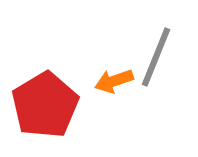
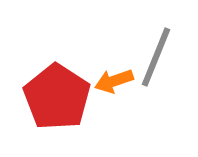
red pentagon: moved 12 px right, 8 px up; rotated 8 degrees counterclockwise
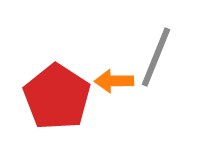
orange arrow: rotated 18 degrees clockwise
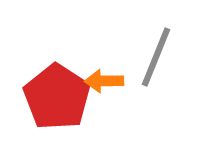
orange arrow: moved 10 px left
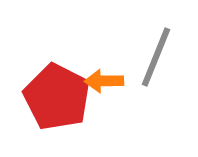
red pentagon: rotated 6 degrees counterclockwise
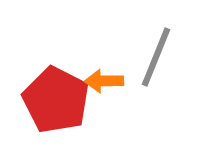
red pentagon: moved 1 px left, 3 px down
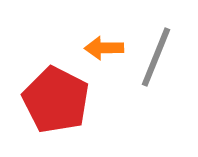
orange arrow: moved 33 px up
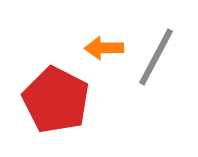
gray line: rotated 6 degrees clockwise
